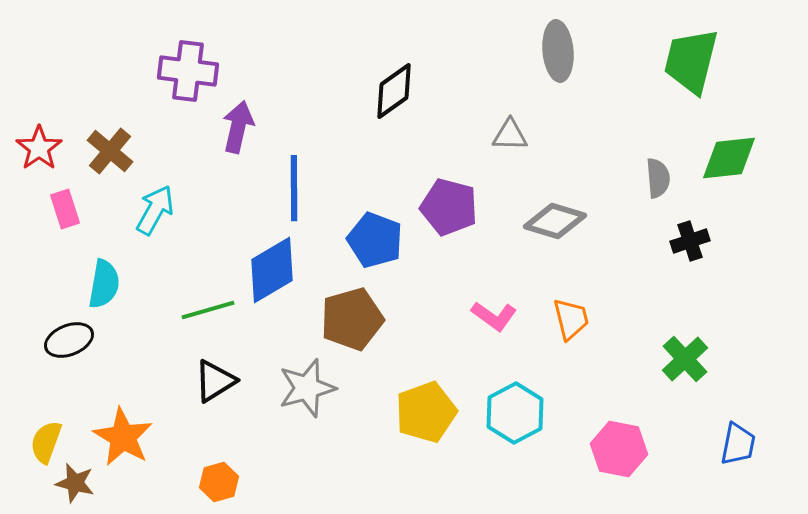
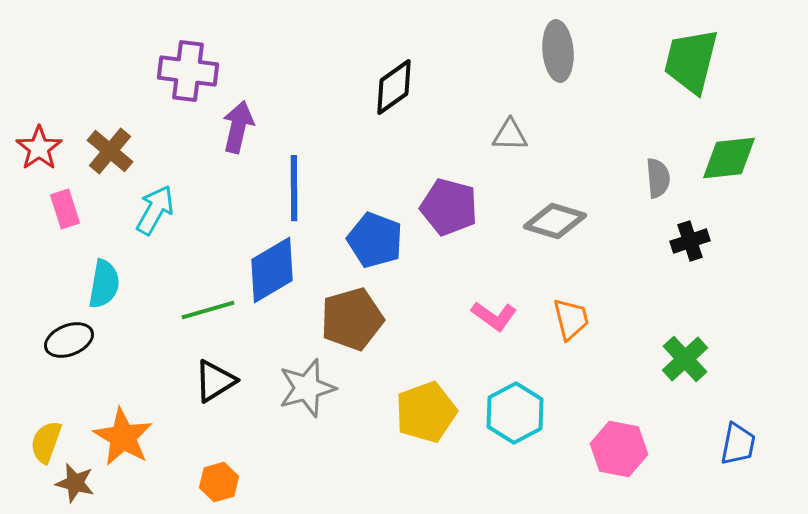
black diamond: moved 4 px up
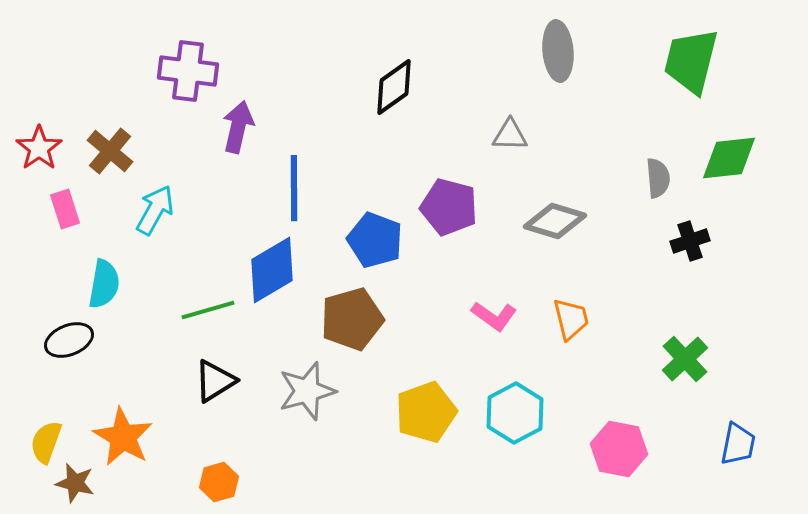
gray star: moved 3 px down
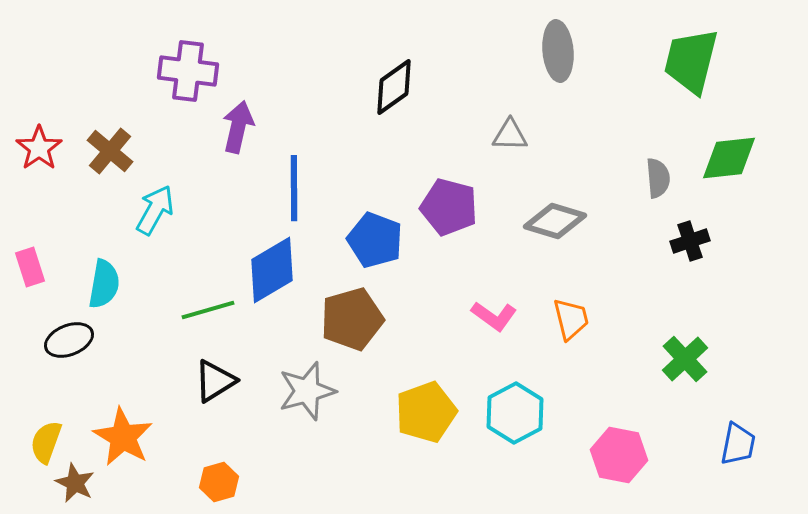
pink rectangle: moved 35 px left, 58 px down
pink hexagon: moved 6 px down
brown star: rotated 12 degrees clockwise
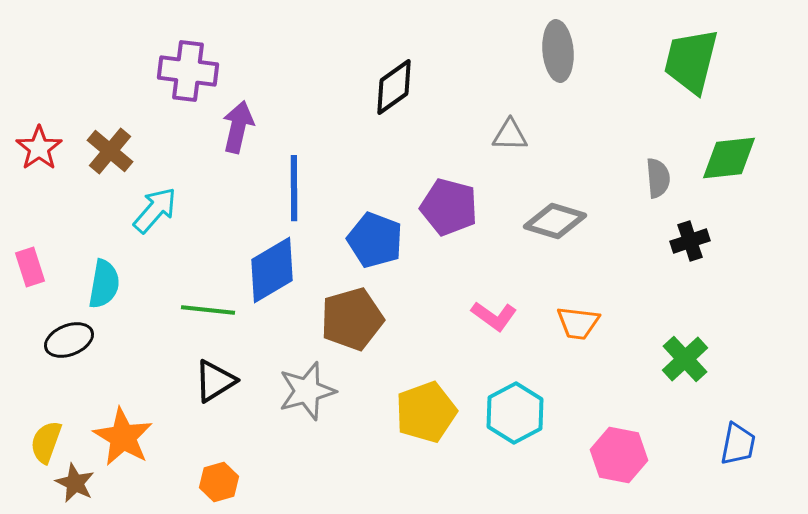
cyan arrow: rotated 12 degrees clockwise
green line: rotated 22 degrees clockwise
orange trapezoid: moved 7 px right, 4 px down; rotated 111 degrees clockwise
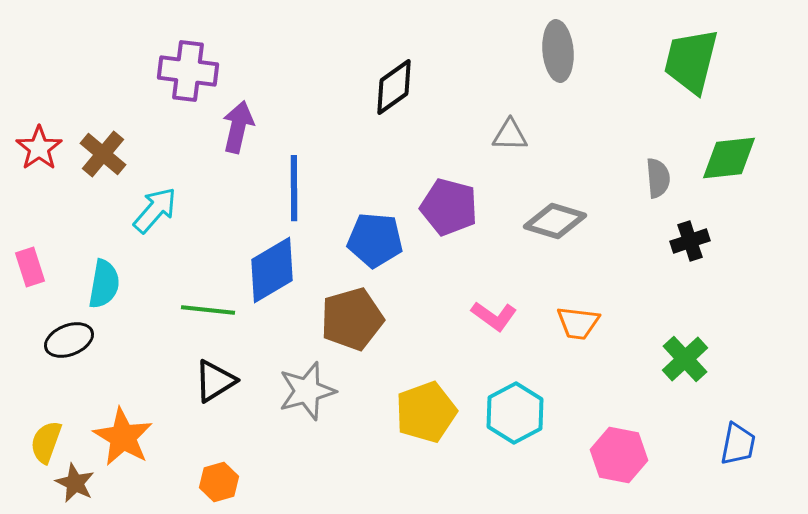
brown cross: moved 7 px left, 3 px down
blue pentagon: rotated 16 degrees counterclockwise
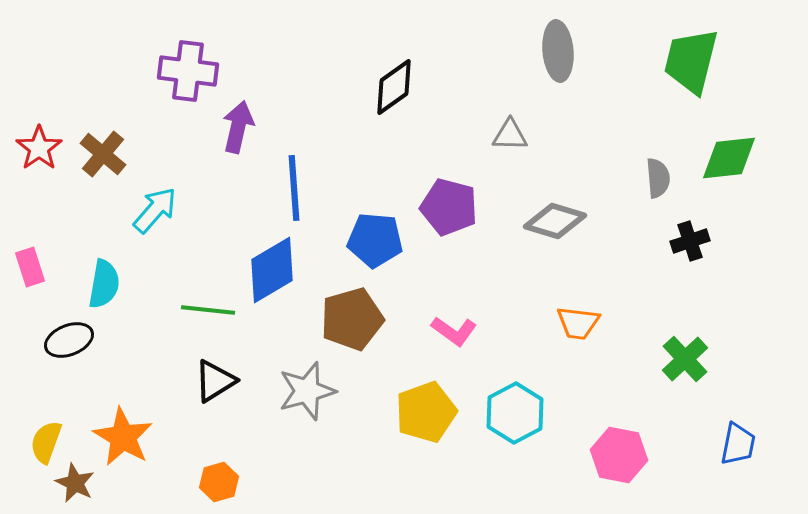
blue line: rotated 4 degrees counterclockwise
pink L-shape: moved 40 px left, 15 px down
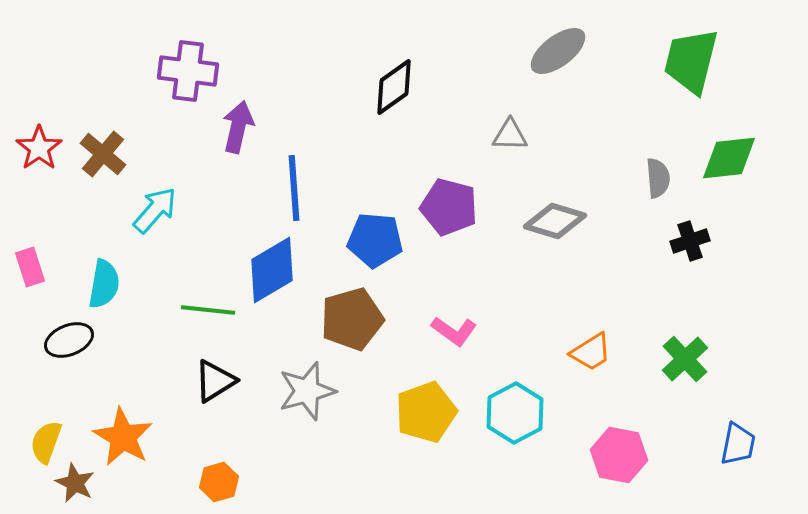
gray ellipse: rotated 58 degrees clockwise
orange trapezoid: moved 13 px right, 29 px down; rotated 39 degrees counterclockwise
